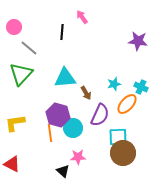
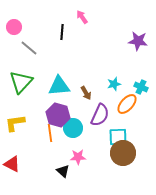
green triangle: moved 8 px down
cyan triangle: moved 6 px left, 8 px down
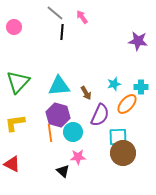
gray line: moved 26 px right, 35 px up
green triangle: moved 3 px left
cyan cross: rotated 24 degrees counterclockwise
cyan circle: moved 4 px down
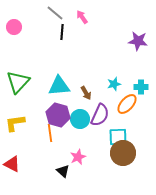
cyan circle: moved 7 px right, 13 px up
pink star: rotated 21 degrees counterclockwise
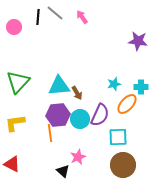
black line: moved 24 px left, 15 px up
brown arrow: moved 9 px left
purple hexagon: rotated 20 degrees counterclockwise
brown circle: moved 12 px down
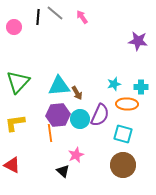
orange ellipse: rotated 50 degrees clockwise
cyan square: moved 5 px right, 3 px up; rotated 18 degrees clockwise
pink star: moved 2 px left, 2 px up
red triangle: moved 1 px down
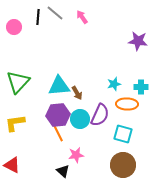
orange line: moved 8 px right; rotated 18 degrees counterclockwise
pink star: rotated 14 degrees clockwise
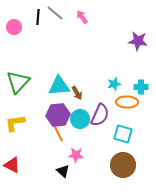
orange ellipse: moved 2 px up
pink star: rotated 14 degrees clockwise
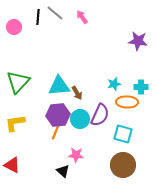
orange line: moved 2 px left, 2 px up; rotated 48 degrees clockwise
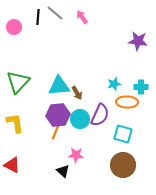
yellow L-shape: rotated 90 degrees clockwise
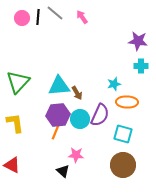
pink circle: moved 8 px right, 9 px up
cyan cross: moved 21 px up
